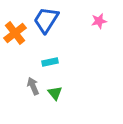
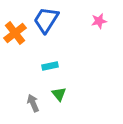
cyan rectangle: moved 4 px down
gray arrow: moved 17 px down
green triangle: moved 4 px right, 1 px down
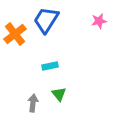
orange cross: moved 1 px down
gray arrow: rotated 30 degrees clockwise
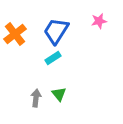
blue trapezoid: moved 10 px right, 11 px down
cyan rectangle: moved 3 px right, 8 px up; rotated 21 degrees counterclockwise
gray arrow: moved 3 px right, 5 px up
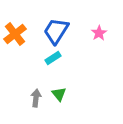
pink star: moved 12 px down; rotated 21 degrees counterclockwise
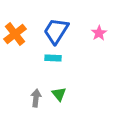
cyan rectangle: rotated 35 degrees clockwise
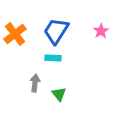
pink star: moved 2 px right, 2 px up
gray arrow: moved 1 px left, 15 px up
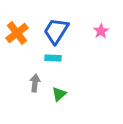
orange cross: moved 2 px right, 1 px up
green triangle: rotated 28 degrees clockwise
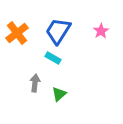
blue trapezoid: moved 2 px right
cyan rectangle: rotated 28 degrees clockwise
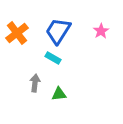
green triangle: rotated 35 degrees clockwise
